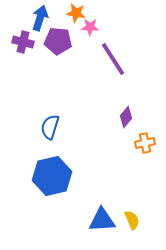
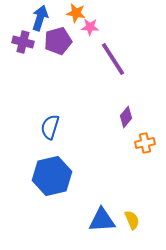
purple pentagon: rotated 20 degrees counterclockwise
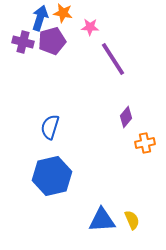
orange star: moved 13 px left
purple pentagon: moved 6 px left
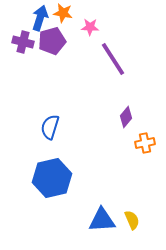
blue hexagon: moved 2 px down
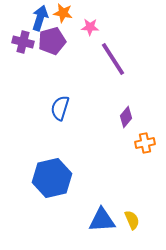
blue semicircle: moved 10 px right, 19 px up
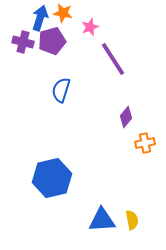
pink star: rotated 24 degrees counterclockwise
blue semicircle: moved 1 px right, 18 px up
yellow semicircle: rotated 12 degrees clockwise
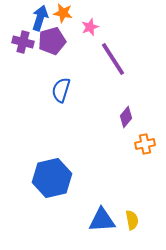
orange cross: moved 1 px down
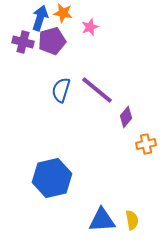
purple line: moved 16 px left, 31 px down; rotated 18 degrees counterclockwise
orange cross: moved 1 px right
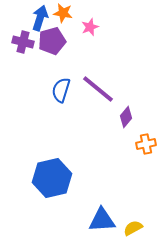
purple line: moved 1 px right, 1 px up
yellow semicircle: moved 1 px right, 8 px down; rotated 108 degrees counterclockwise
